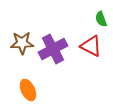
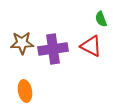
purple cross: rotated 20 degrees clockwise
orange ellipse: moved 3 px left, 1 px down; rotated 15 degrees clockwise
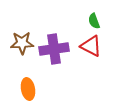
green semicircle: moved 7 px left, 2 px down
purple cross: moved 1 px right
orange ellipse: moved 3 px right, 2 px up
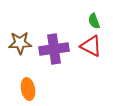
brown star: moved 2 px left
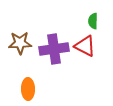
green semicircle: moved 1 px left; rotated 21 degrees clockwise
red triangle: moved 6 px left
orange ellipse: rotated 10 degrees clockwise
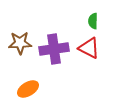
red triangle: moved 4 px right, 2 px down
orange ellipse: rotated 60 degrees clockwise
